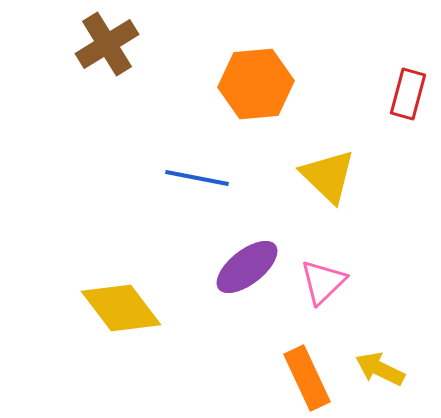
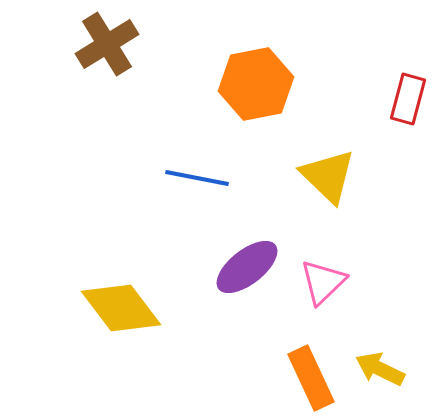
orange hexagon: rotated 6 degrees counterclockwise
red rectangle: moved 5 px down
orange rectangle: moved 4 px right
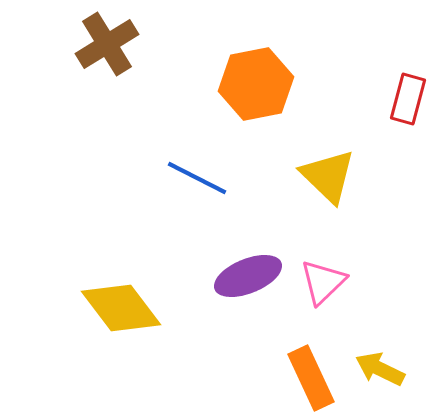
blue line: rotated 16 degrees clockwise
purple ellipse: moved 1 px right, 9 px down; rotated 16 degrees clockwise
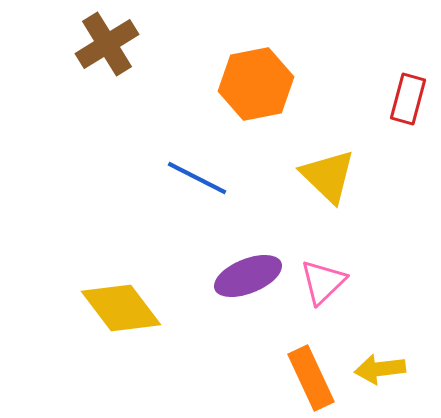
yellow arrow: rotated 33 degrees counterclockwise
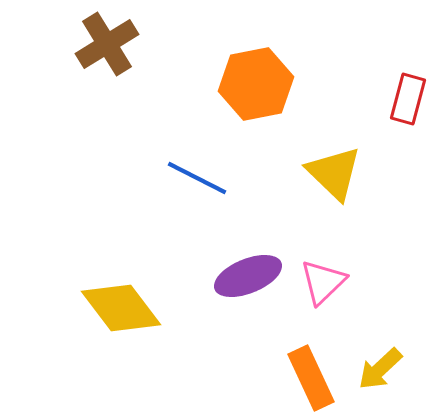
yellow triangle: moved 6 px right, 3 px up
yellow arrow: rotated 36 degrees counterclockwise
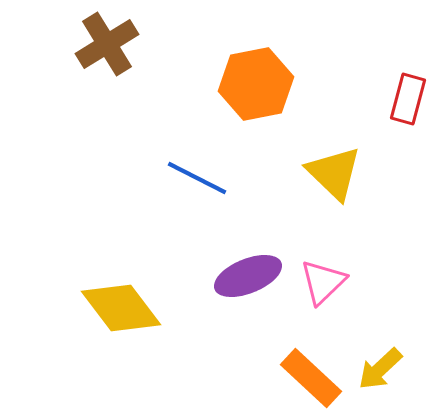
orange rectangle: rotated 22 degrees counterclockwise
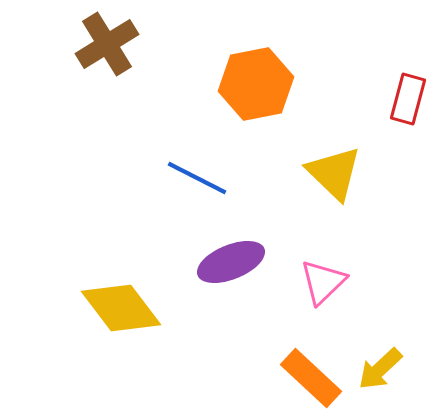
purple ellipse: moved 17 px left, 14 px up
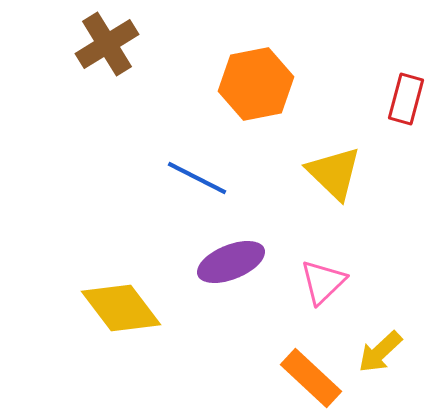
red rectangle: moved 2 px left
yellow arrow: moved 17 px up
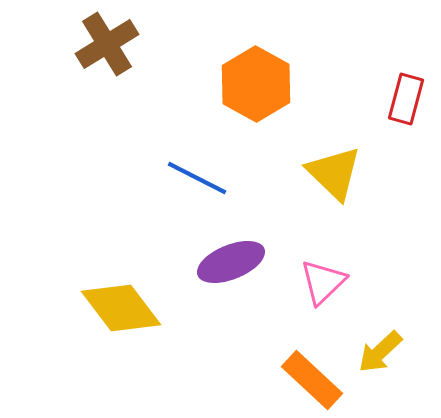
orange hexagon: rotated 20 degrees counterclockwise
orange rectangle: moved 1 px right, 2 px down
